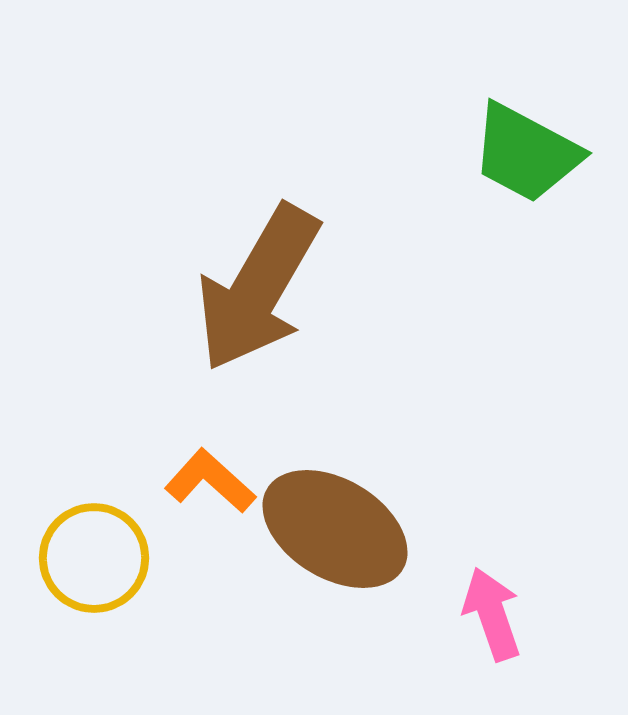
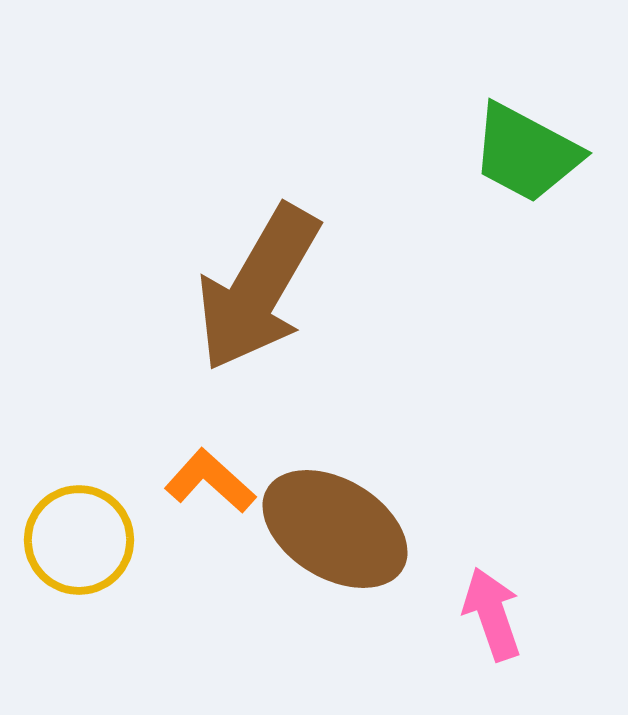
yellow circle: moved 15 px left, 18 px up
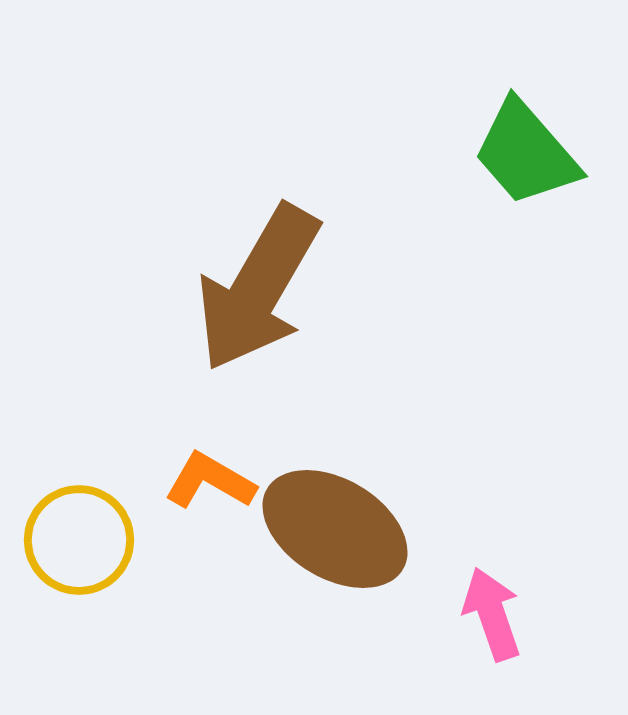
green trapezoid: rotated 21 degrees clockwise
orange L-shape: rotated 12 degrees counterclockwise
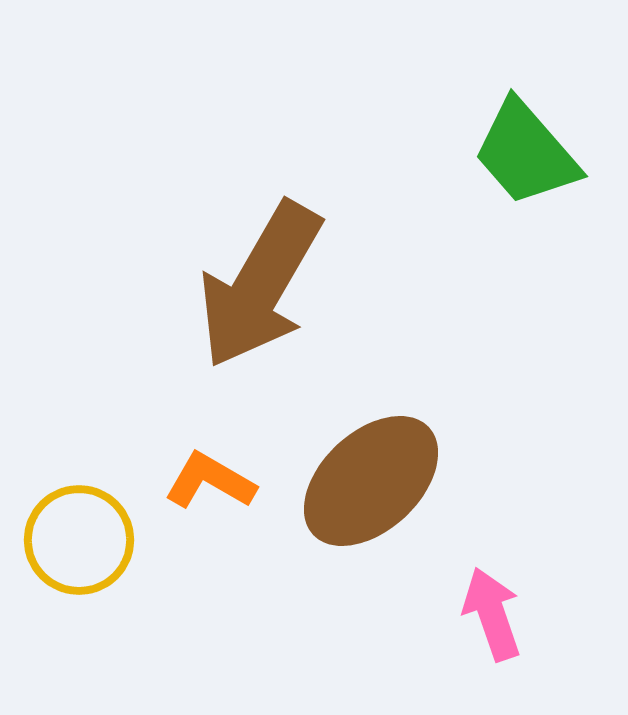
brown arrow: moved 2 px right, 3 px up
brown ellipse: moved 36 px right, 48 px up; rotated 74 degrees counterclockwise
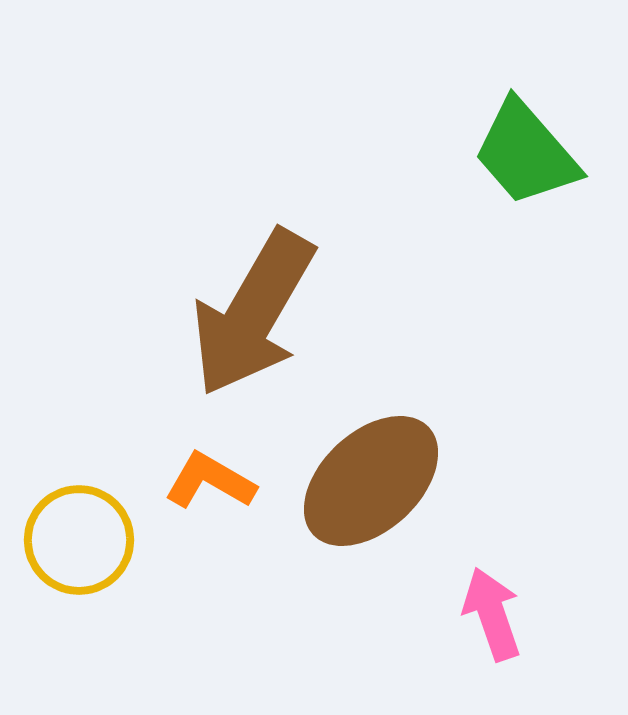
brown arrow: moved 7 px left, 28 px down
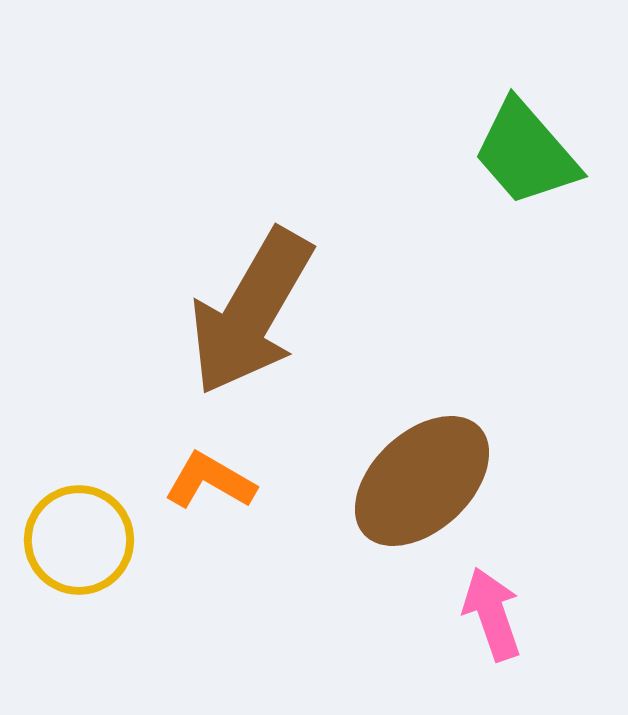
brown arrow: moved 2 px left, 1 px up
brown ellipse: moved 51 px right
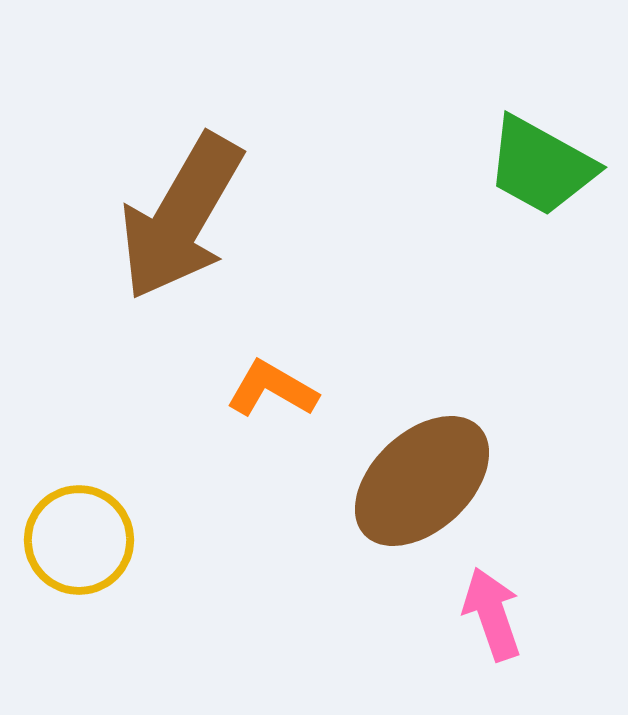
green trapezoid: moved 15 px right, 13 px down; rotated 20 degrees counterclockwise
brown arrow: moved 70 px left, 95 px up
orange L-shape: moved 62 px right, 92 px up
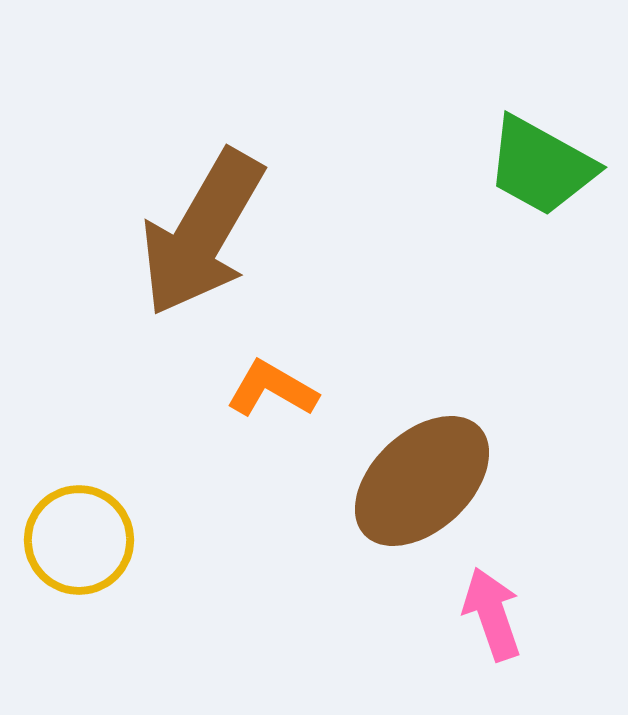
brown arrow: moved 21 px right, 16 px down
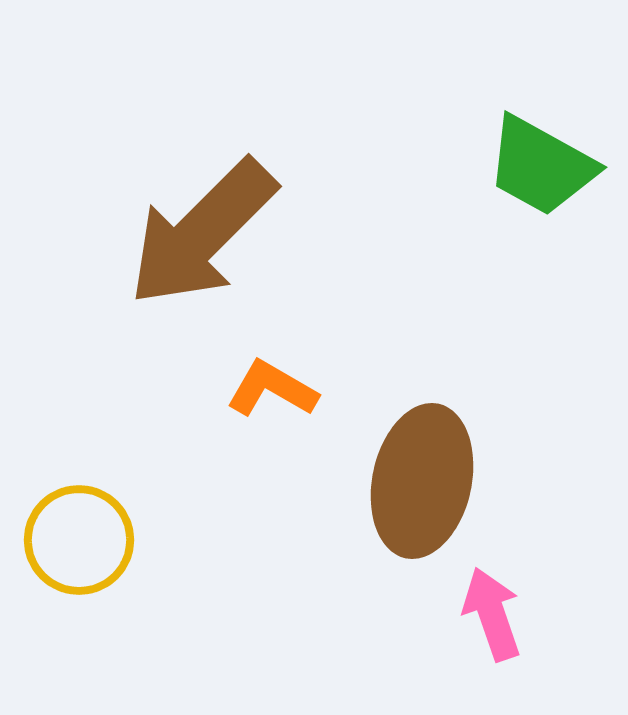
brown arrow: rotated 15 degrees clockwise
brown ellipse: rotated 35 degrees counterclockwise
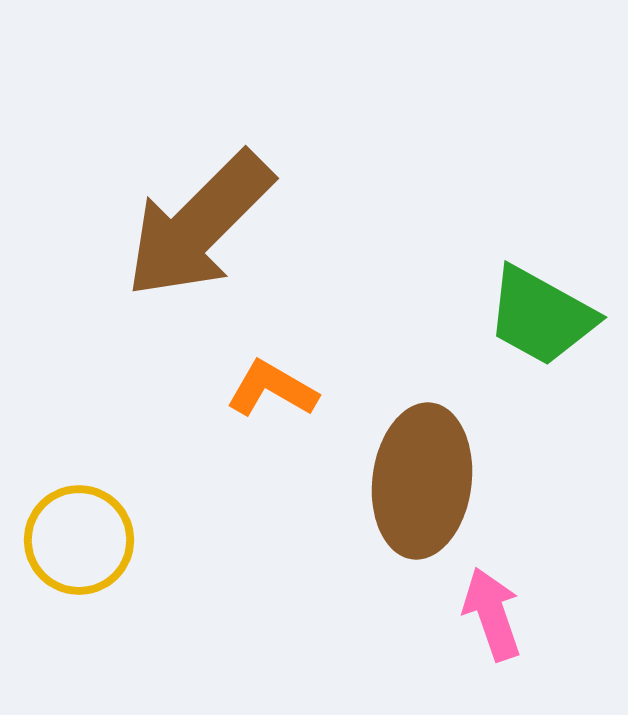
green trapezoid: moved 150 px down
brown arrow: moved 3 px left, 8 px up
brown ellipse: rotated 5 degrees counterclockwise
